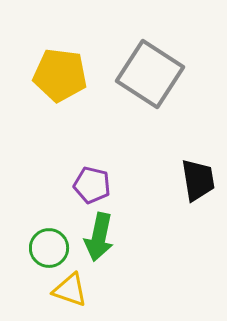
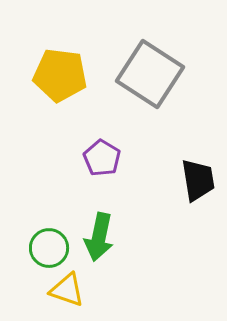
purple pentagon: moved 10 px right, 27 px up; rotated 18 degrees clockwise
yellow triangle: moved 3 px left
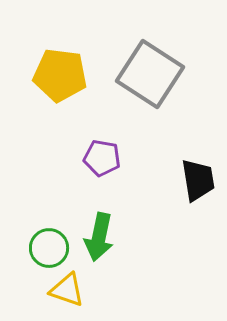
purple pentagon: rotated 21 degrees counterclockwise
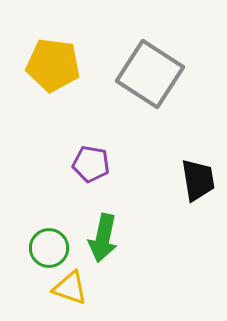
yellow pentagon: moved 7 px left, 10 px up
purple pentagon: moved 11 px left, 6 px down
green arrow: moved 4 px right, 1 px down
yellow triangle: moved 3 px right, 2 px up
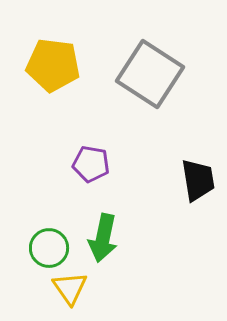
yellow triangle: rotated 36 degrees clockwise
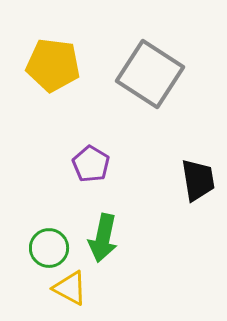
purple pentagon: rotated 21 degrees clockwise
yellow triangle: rotated 27 degrees counterclockwise
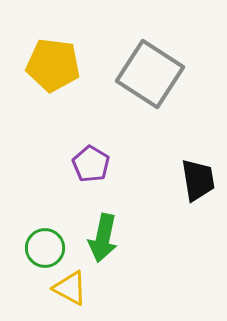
green circle: moved 4 px left
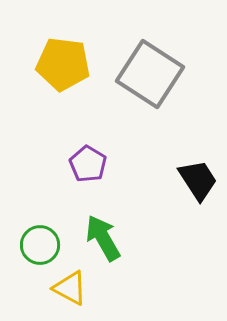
yellow pentagon: moved 10 px right, 1 px up
purple pentagon: moved 3 px left
black trapezoid: rotated 24 degrees counterclockwise
green arrow: rotated 138 degrees clockwise
green circle: moved 5 px left, 3 px up
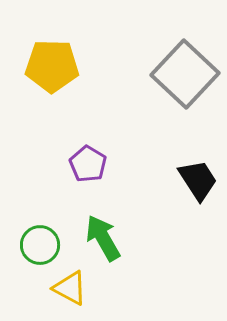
yellow pentagon: moved 11 px left, 2 px down; rotated 6 degrees counterclockwise
gray square: moved 35 px right; rotated 10 degrees clockwise
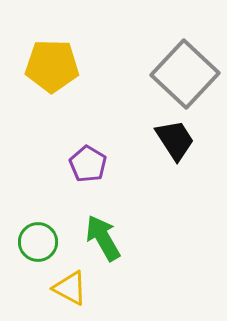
black trapezoid: moved 23 px left, 40 px up
green circle: moved 2 px left, 3 px up
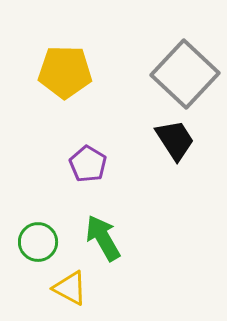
yellow pentagon: moved 13 px right, 6 px down
